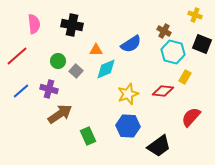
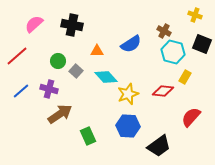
pink semicircle: rotated 126 degrees counterclockwise
orange triangle: moved 1 px right, 1 px down
cyan diamond: moved 8 px down; rotated 70 degrees clockwise
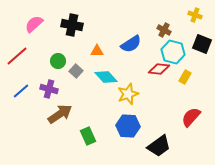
brown cross: moved 1 px up
red diamond: moved 4 px left, 22 px up
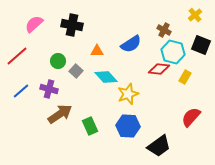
yellow cross: rotated 32 degrees clockwise
black square: moved 1 px left, 1 px down
green rectangle: moved 2 px right, 10 px up
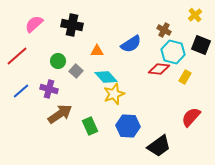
yellow star: moved 14 px left
